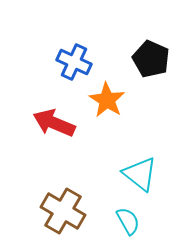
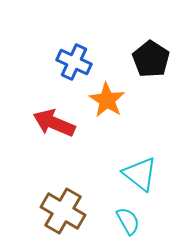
black pentagon: rotated 9 degrees clockwise
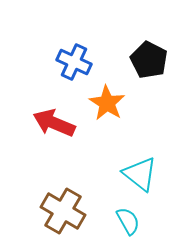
black pentagon: moved 2 px left, 1 px down; rotated 6 degrees counterclockwise
orange star: moved 3 px down
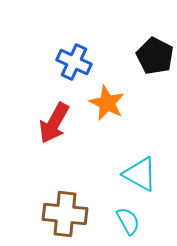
black pentagon: moved 6 px right, 4 px up
orange star: rotated 6 degrees counterclockwise
red arrow: rotated 84 degrees counterclockwise
cyan triangle: rotated 9 degrees counterclockwise
brown cross: moved 2 px right, 3 px down; rotated 24 degrees counterclockwise
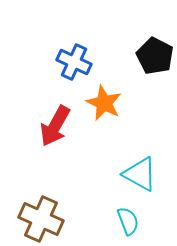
orange star: moved 3 px left
red arrow: moved 1 px right, 3 px down
brown cross: moved 24 px left, 5 px down; rotated 18 degrees clockwise
cyan semicircle: rotated 8 degrees clockwise
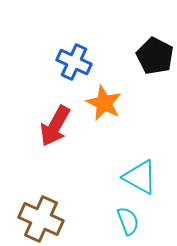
cyan triangle: moved 3 px down
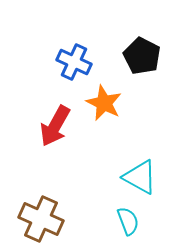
black pentagon: moved 13 px left
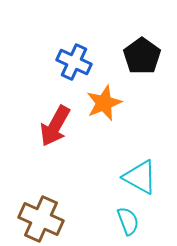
black pentagon: rotated 9 degrees clockwise
orange star: rotated 24 degrees clockwise
